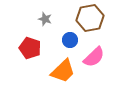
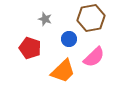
brown hexagon: moved 1 px right
blue circle: moved 1 px left, 1 px up
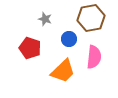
pink semicircle: rotated 40 degrees counterclockwise
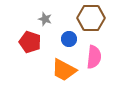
brown hexagon: rotated 12 degrees clockwise
red pentagon: moved 6 px up
orange trapezoid: moved 1 px right, 1 px up; rotated 72 degrees clockwise
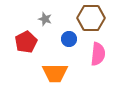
red pentagon: moved 4 px left; rotated 25 degrees clockwise
pink semicircle: moved 4 px right, 3 px up
orange trapezoid: moved 9 px left, 3 px down; rotated 28 degrees counterclockwise
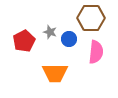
gray star: moved 5 px right, 13 px down
red pentagon: moved 2 px left, 1 px up
pink semicircle: moved 2 px left, 2 px up
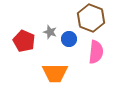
brown hexagon: rotated 20 degrees clockwise
red pentagon: rotated 20 degrees counterclockwise
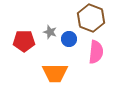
red pentagon: rotated 25 degrees counterclockwise
